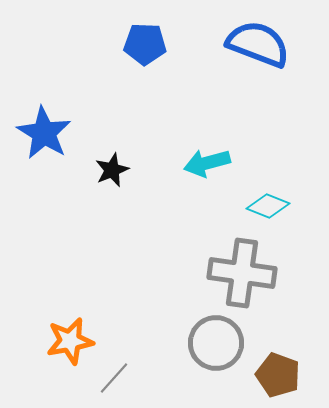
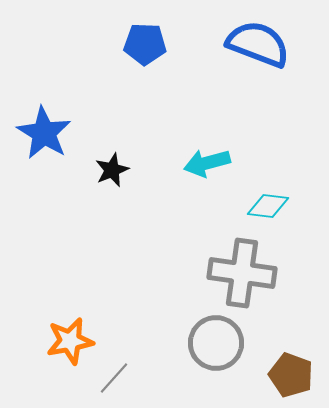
cyan diamond: rotated 15 degrees counterclockwise
brown pentagon: moved 13 px right
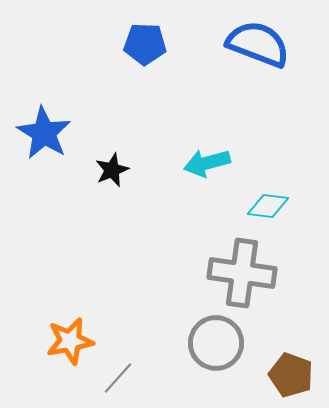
gray line: moved 4 px right
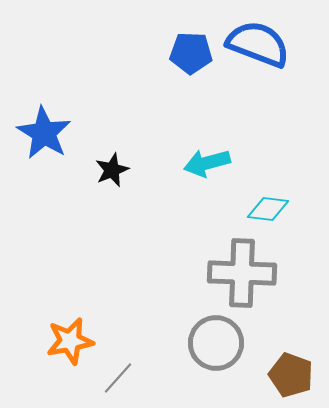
blue pentagon: moved 46 px right, 9 px down
cyan diamond: moved 3 px down
gray cross: rotated 6 degrees counterclockwise
